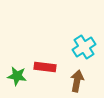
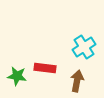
red rectangle: moved 1 px down
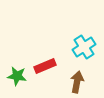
red rectangle: moved 2 px up; rotated 30 degrees counterclockwise
brown arrow: moved 1 px down
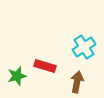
red rectangle: rotated 40 degrees clockwise
green star: rotated 24 degrees counterclockwise
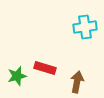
cyan cross: moved 1 px right, 20 px up; rotated 25 degrees clockwise
red rectangle: moved 2 px down
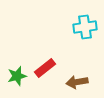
red rectangle: rotated 55 degrees counterclockwise
brown arrow: rotated 110 degrees counterclockwise
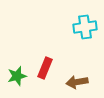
red rectangle: rotated 30 degrees counterclockwise
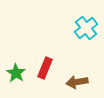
cyan cross: moved 1 px right, 1 px down; rotated 30 degrees counterclockwise
green star: moved 1 px left, 3 px up; rotated 24 degrees counterclockwise
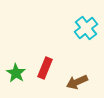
brown arrow: rotated 15 degrees counterclockwise
